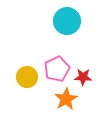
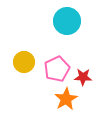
yellow circle: moved 3 px left, 15 px up
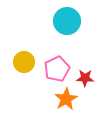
red star: moved 2 px right, 1 px down
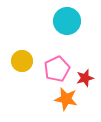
yellow circle: moved 2 px left, 1 px up
red star: rotated 18 degrees counterclockwise
orange star: rotated 30 degrees counterclockwise
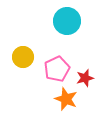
yellow circle: moved 1 px right, 4 px up
orange star: rotated 10 degrees clockwise
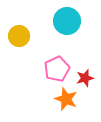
yellow circle: moved 4 px left, 21 px up
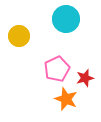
cyan circle: moved 1 px left, 2 px up
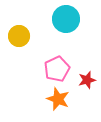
red star: moved 2 px right, 2 px down
orange star: moved 8 px left
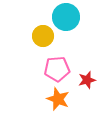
cyan circle: moved 2 px up
yellow circle: moved 24 px right
pink pentagon: rotated 20 degrees clockwise
